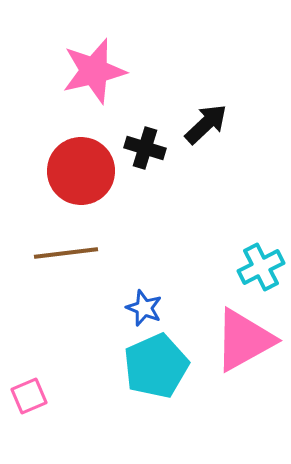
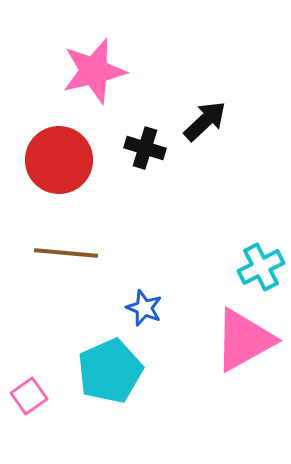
black arrow: moved 1 px left, 3 px up
red circle: moved 22 px left, 11 px up
brown line: rotated 12 degrees clockwise
cyan pentagon: moved 46 px left, 5 px down
pink square: rotated 12 degrees counterclockwise
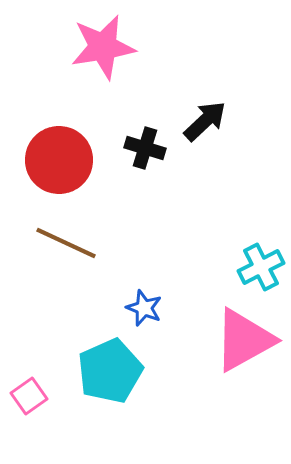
pink star: moved 9 px right, 24 px up; rotated 4 degrees clockwise
brown line: moved 10 px up; rotated 20 degrees clockwise
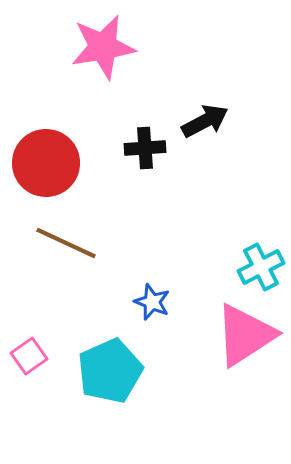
black arrow: rotated 15 degrees clockwise
black cross: rotated 21 degrees counterclockwise
red circle: moved 13 px left, 3 px down
blue star: moved 8 px right, 6 px up
pink triangle: moved 1 px right, 5 px up; rotated 4 degrees counterclockwise
pink square: moved 40 px up
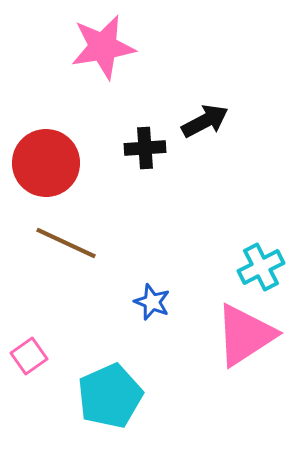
cyan pentagon: moved 25 px down
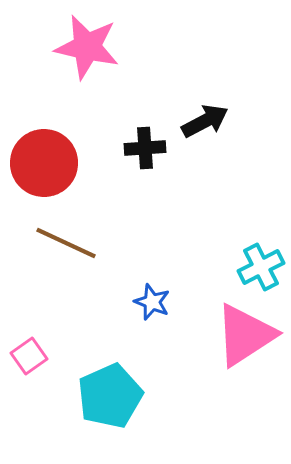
pink star: moved 16 px left; rotated 22 degrees clockwise
red circle: moved 2 px left
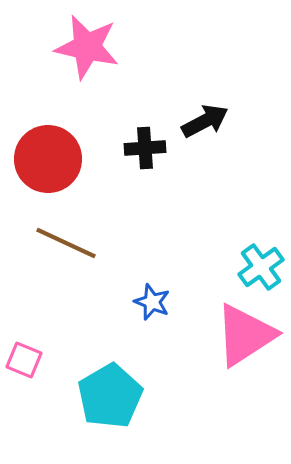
red circle: moved 4 px right, 4 px up
cyan cross: rotated 9 degrees counterclockwise
pink square: moved 5 px left, 4 px down; rotated 33 degrees counterclockwise
cyan pentagon: rotated 6 degrees counterclockwise
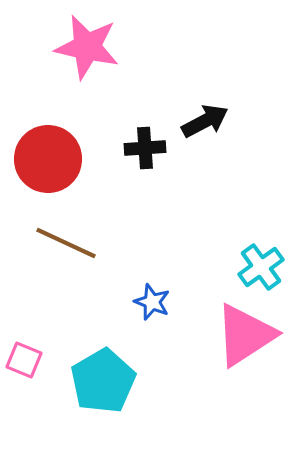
cyan pentagon: moved 7 px left, 15 px up
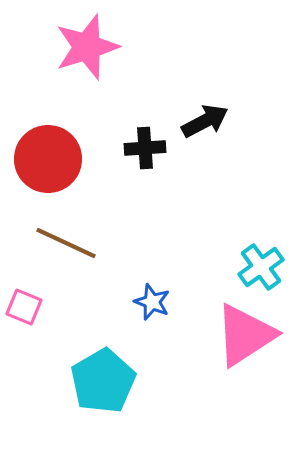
pink star: rotated 30 degrees counterclockwise
pink square: moved 53 px up
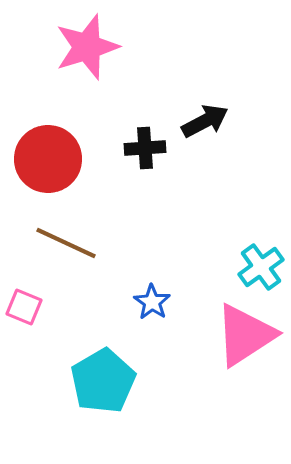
blue star: rotated 12 degrees clockwise
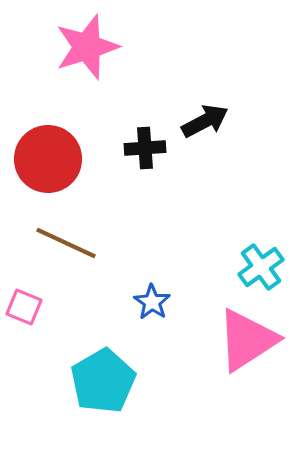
pink triangle: moved 2 px right, 5 px down
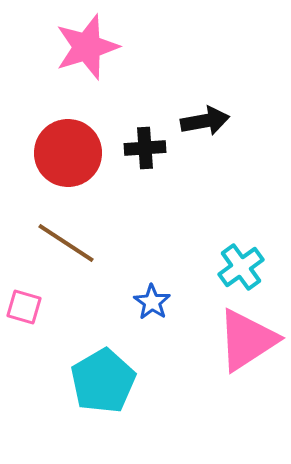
black arrow: rotated 18 degrees clockwise
red circle: moved 20 px right, 6 px up
brown line: rotated 8 degrees clockwise
cyan cross: moved 20 px left
pink square: rotated 6 degrees counterclockwise
